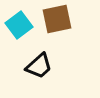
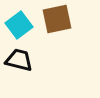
black trapezoid: moved 20 px left, 6 px up; rotated 124 degrees counterclockwise
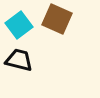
brown square: rotated 36 degrees clockwise
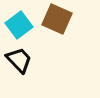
black trapezoid: rotated 32 degrees clockwise
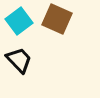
cyan square: moved 4 px up
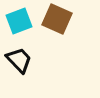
cyan square: rotated 16 degrees clockwise
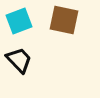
brown square: moved 7 px right, 1 px down; rotated 12 degrees counterclockwise
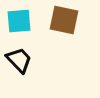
cyan square: rotated 16 degrees clockwise
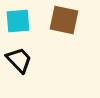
cyan square: moved 1 px left
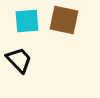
cyan square: moved 9 px right
